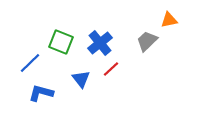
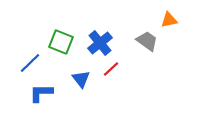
gray trapezoid: rotated 80 degrees clockwise
blue L-shape: rotated 15 degrees counterclockwise
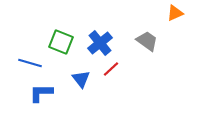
orange triangle: moved 6 px right, 7 px up; rotated 12 degrees counterclockwise
blue line: rotated 60 degrees clockwise
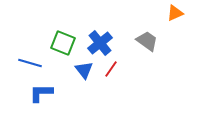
green square: moved 2 px right, 1 px down
red line: rotated 12 degrees counterclockwise
blue triangle: moved 3 px right, 9 px up
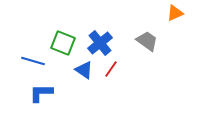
blue line: moved 3 px right, 2 px up
blue triangle: rotated 18 degrees counterclockwise
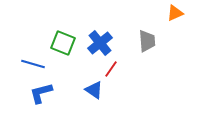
gray trapezoid: rotated 50 degrees clockwise
blue line: moved 3 px down
blue triangle: moved 10 px right, 20 px down
blue L-shape: rotated 15 degrees counterclockwise
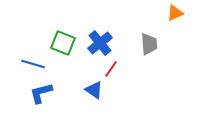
gray trapezoid: moved 2 px right, 3 px down
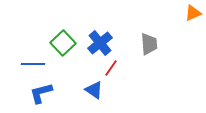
orange triangle: moved 18 px right
green square: rotated 25 degrees clockwise
blue line: rotated 15 degrees counterclockwise
red line: moved 1 px up
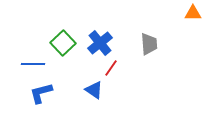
orange triangle: rotated 24 degrees clockwise
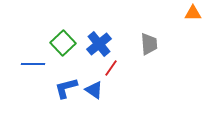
blue cross: moved 1 px left, 1 px down
blue L-shape: moved 25 px right, 5 px up
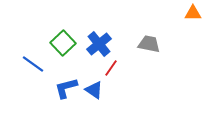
gray trapezoid: rotated 75 degrees counterclockwise
blue line: rotated 35 degrees clockwise
